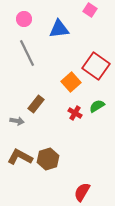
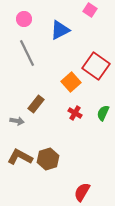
blue triangle: moved 1 px right, 1 px down; rotated 20 degrees counterclockwise
green semicircle: moved 6 px right, 7 px down; rotated 35 degrees counterclockwise
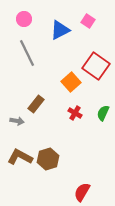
pink square: moved 2 px left, 11 px down
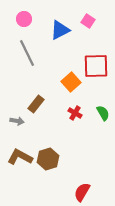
red square: rotated 36 degrees counterclockwise
green semicircle: rotated 126 degrees clockwise
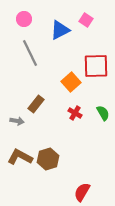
pink square: moved 2 px left, 1 px up
gray line: moved 3 px right
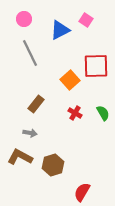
orange square: moved 1 px left, 2 px up
gray arrow: moved 13 px right, 12 px down
brown hexagon: moved 5 px right, 6 px down
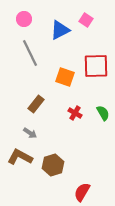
orange square: moved 5 px left, 3 px up; rotated 30 degrees counterclockwise
gray arrow: rotated 24 degrees clockwise
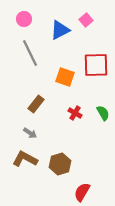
pink square: rotated 16 degrees clockwise
red square: moved 1 px up
brown L-shape: moved 5 px right, 2 px down
brown hexagon: moved 7 px right, 1 px up
